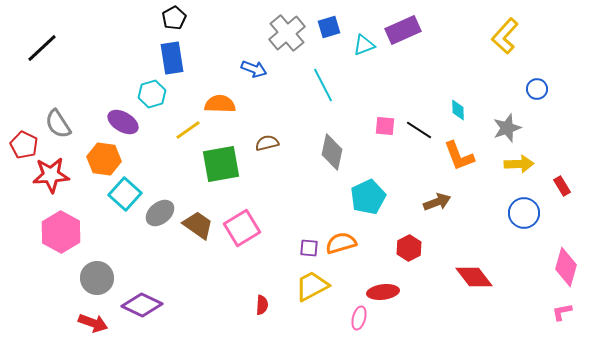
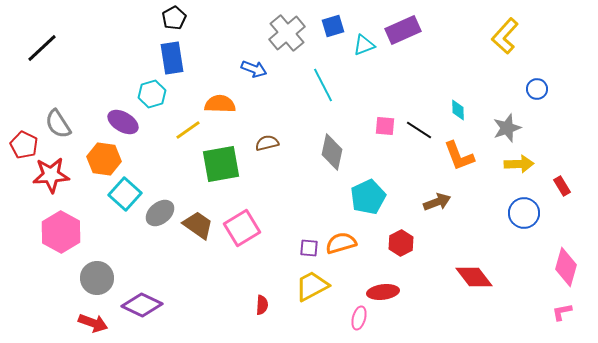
blue square at (329, 27): moved 4 px right, 1 px up
red hexagon at (409, 248): moved 8 px left, 5 px up
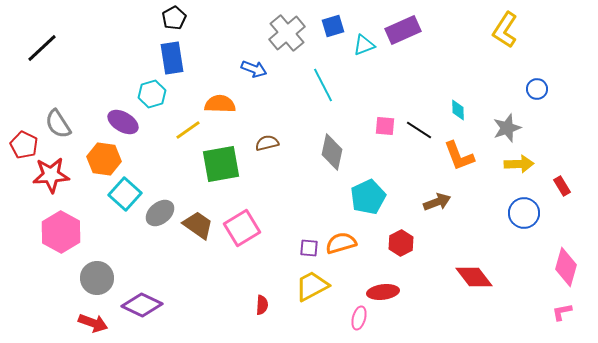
yellow L-shape at (505, 36): moved 6 px up; rotated 9 degrees counterclockwise
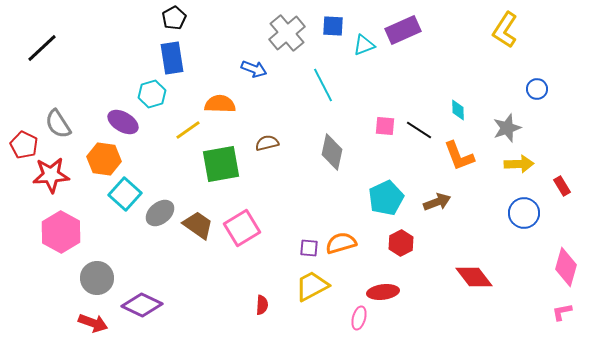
blue square at (333, 26): rotated 20 degrees clockwise
cyan pentagon at (368, 197): moved 18 px right, 1 px down
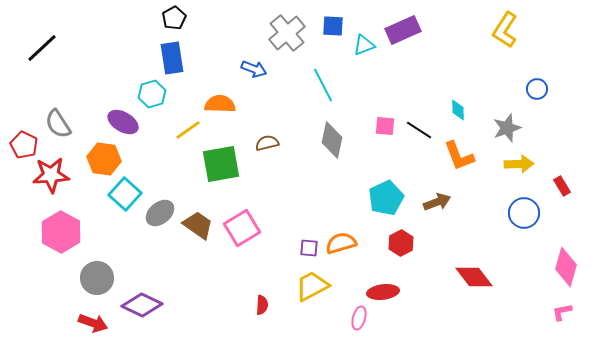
gray diamond at (332, 152): moved 12 px up
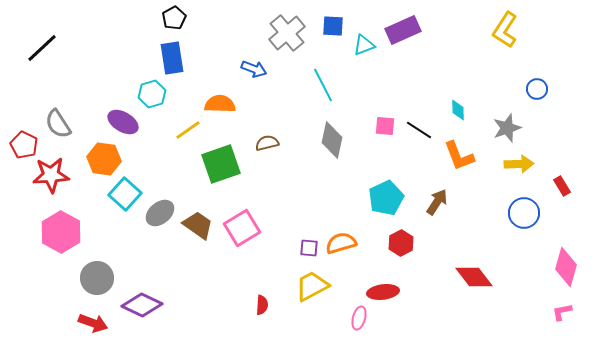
green square at (221, 164): rotated 9 degrees counterclockwise
brown arrow at (437, 202): rotated 36 degrees counterclockwise
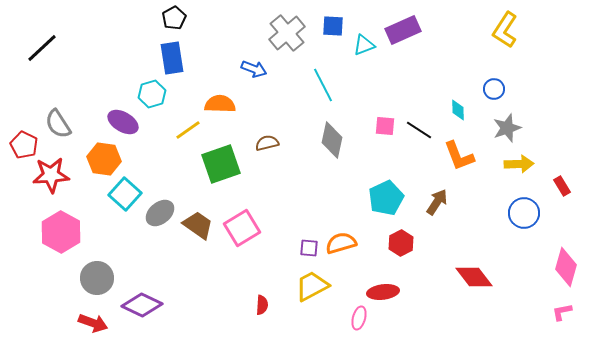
blue circle at (537, 89): moved 43 px left
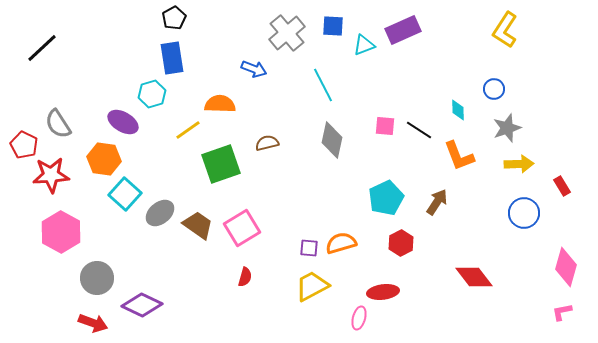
red semicircle at (262, 305): moved 17 px left, 28 px up; rotated 12 degrees clockwise
